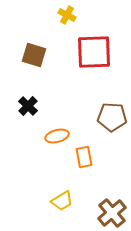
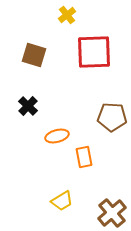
yellow cross: rotated 24 degrees clockwise
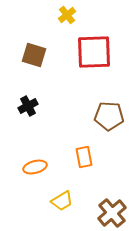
black cross: rotated 18 degrees clockwise
brown pentagon: moved 3 px left, 1 px up
orange ellipse: moved 22 px left, 31 px down
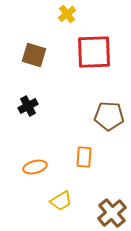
yellow cross: moved 1 px up
orange rectangle: rotated 15 degrees clockwise
yellow trapezoid: moved 1 px left
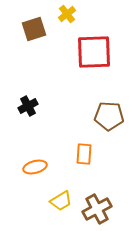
brown square: moved 26 px up; rotated 35 degrees counterclockwise
orange rectangle: moved 3 px up
brown cross: moved 15 px left, 4 px up; rotated 12 degrees clockwise
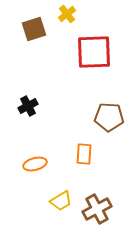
brown pentagon: moved 1 px down
orange ellipse: moved 3 px up
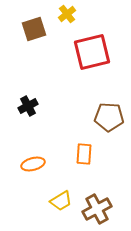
red square: moved 2 px left; rotated 12 degrees counterclockwise
orange ellipse: moved 2 px left
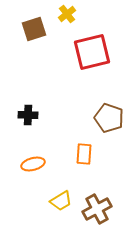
black cross: moved 9 px down; rotated 30 degrees clockwise
brown pentagon: moved 1 px down; rotated 16 degrees clockwise
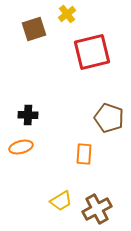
orange ellipse: moved 12 px left, 17 px up
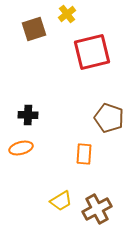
orange ellipse: moved 1 px down
